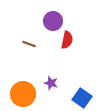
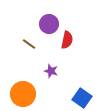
purple circle: moved 4 px left, 3 px down
brown line: rotated 16 degrees clockwise
purple star: moved 12 px up
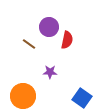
purple circle: moved 3 px down
purple star: moved 1 px left, 1 px down; rotated 16 degrees counterclockwise
orange circle: moved 2 px down
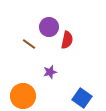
purple star: rotated 16 degrees counterclockwise
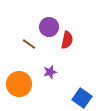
orange circle: moved 4 px left, 12 px up
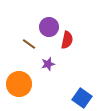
purple star: moved 2 px left, 8 px up
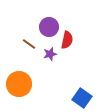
purple star: moved 2 px right, 10 px up
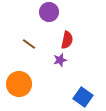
purple circle: moved 15 px up
purple star: moved 10 px right, 6 px down
blue square: moved 1 px right, 1 px up
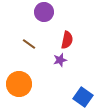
purple circle: moved 5 px left
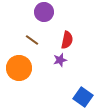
brown line: moved 3 px right, 4 px up
orange circle: moved 16 px up
